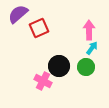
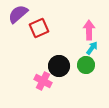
green circle: moved 2 px up
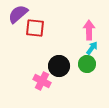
red square: moved 4 px left; rotated 30 degrees clockwise
green circle: moved 1 px right, 1 px up
pink cross: moved 1 px left
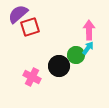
red square: moved 5 px left, 1 px up; rotated 24 degrees counterclockwise
cyan arrow: moved 4 px left
green circle: moved 11 px left, 9 px up
pink cross: moved 10 px left, 4 px up
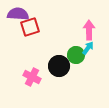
purple semicircle: rotated 45 degrees clockwise
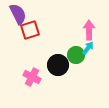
purple semicircle: rotated 60 degrees clockwise
red square: moved 3 px down
black circle: moved 1 px left, 1 px up
